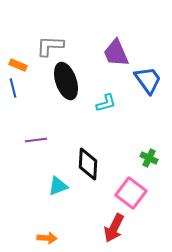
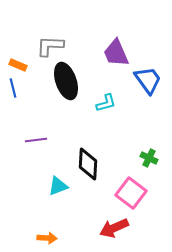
red arrow: rotated 40 degrees clockwise
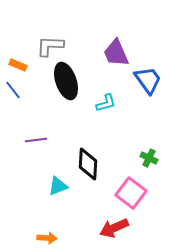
blue line: moved 2 px down; rotated 24 degrees counterclockwise
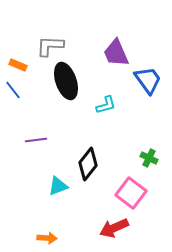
cyan L-shape: moved 2 px down
black diamond: rotated 36 degrees clockwise
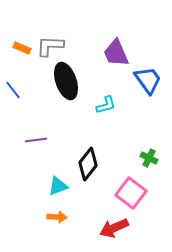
orange rectangle: moved 4 px right, 17 px up
orange arrow: moved 10 px right, 21 px up
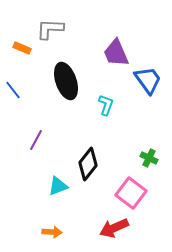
gray L-shape: moved 17 px up
cyan L-shape: rotated 55 degrees counterclockwise
purple line: rotated 55 degrees counterclockwise
orange arrow: moved 5 px left, 15 px down
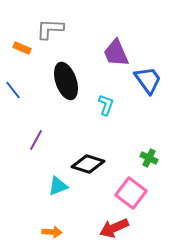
black diamond: rotated 68 degrees clockwise
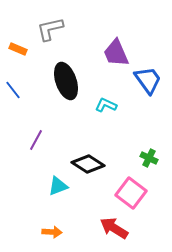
gray L-shape: rotated 16 degrees counterclockwise
orange rectangle: moved 4 px left, 1 px down
cyan L-shape: rotated 85 degrees counterclockwise
black diamond: rotated 16 degrees clockwise
red arrow: rotated 56 degrees clockwise
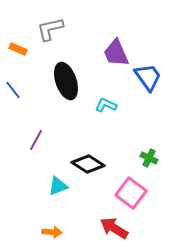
blue trapezoid: moved 3 px up
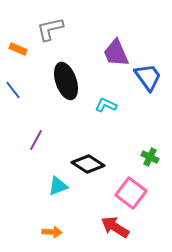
green cross: moved 1 px right, 1 px up
red arrow: moved 1 px right, 1 px up
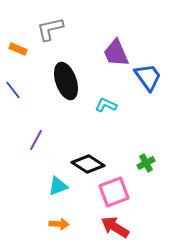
green cross: moved 4 px left, 6 px down; rotated 36 degrees clockwise
pink square: moved 17 px left, 1 px up; rotated 32 degrees clockwise
orange arrow: moved 7 px right, 8 px up
